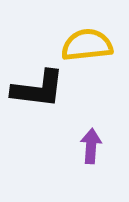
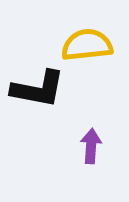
black L-shape: rotated 4 degrees clockwise
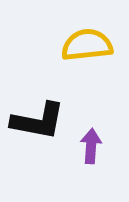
black L-shape: moved 32 px down
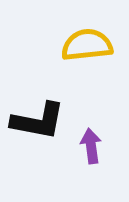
purple arrow: rotated 12 degrees counterclockwise
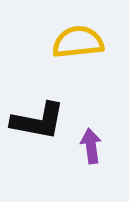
yellow semicircle: moved 9 px left, 3 px up
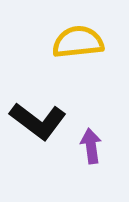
black L-shape: rotated 26 degrees clockwise
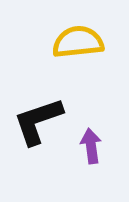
black L-shape: rotated 124 degrees clockwise
